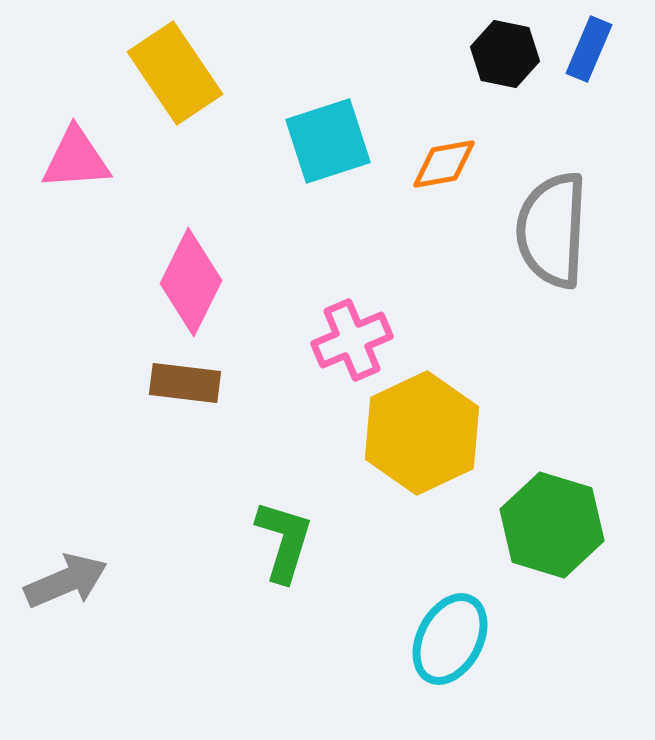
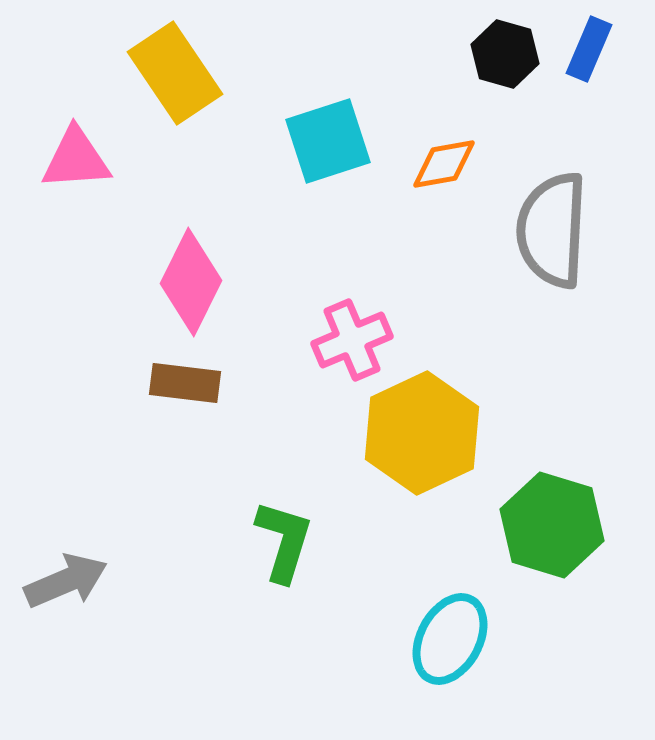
black hexagon: rotated 4 degrees clockwise
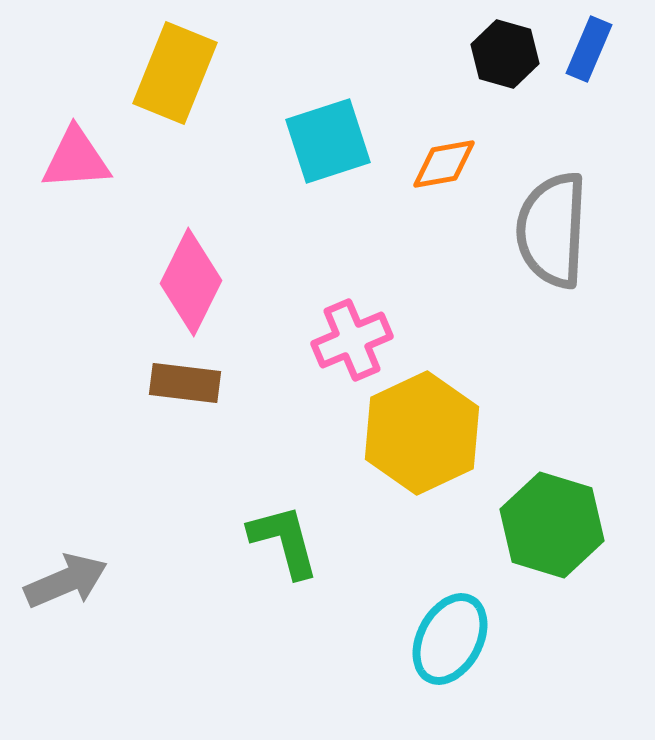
yellow rectangle: rotated 56 degrees clockwise
green L-shape: rotated 32 degrees counterclockwise
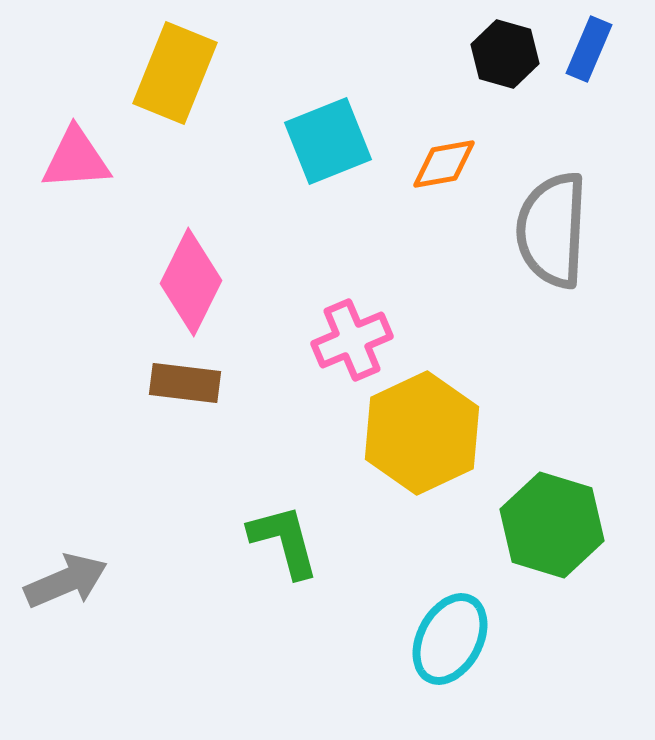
cyan square: rotated 4 degrees counterclockwise
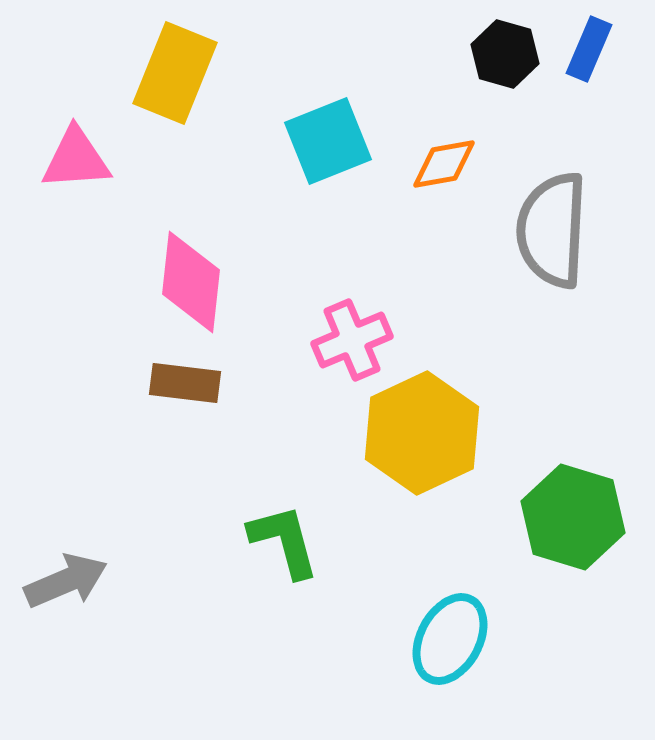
pink diamond: rotated 20 degrees counterclockwise
green hexagon: moved 21 px right, 8 px up
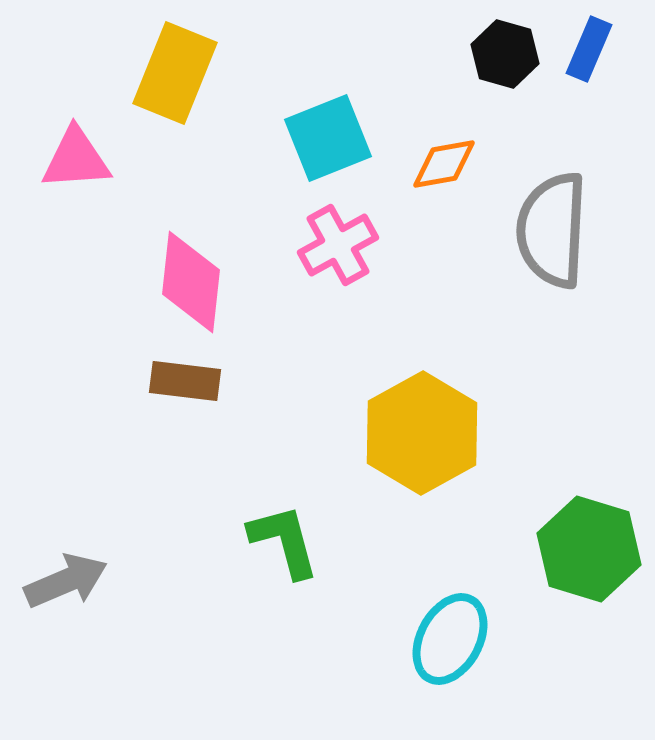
cyan square: moved 3 px up
pink cross: moved 14 px left, 95 px up; rotated 6 degrees counterclockwise
brown rectangle: moved 2 px up
yellow hexagon: rotated 4 degrees counterclockwise
green hexagon: moved 16 px right, 32 px down
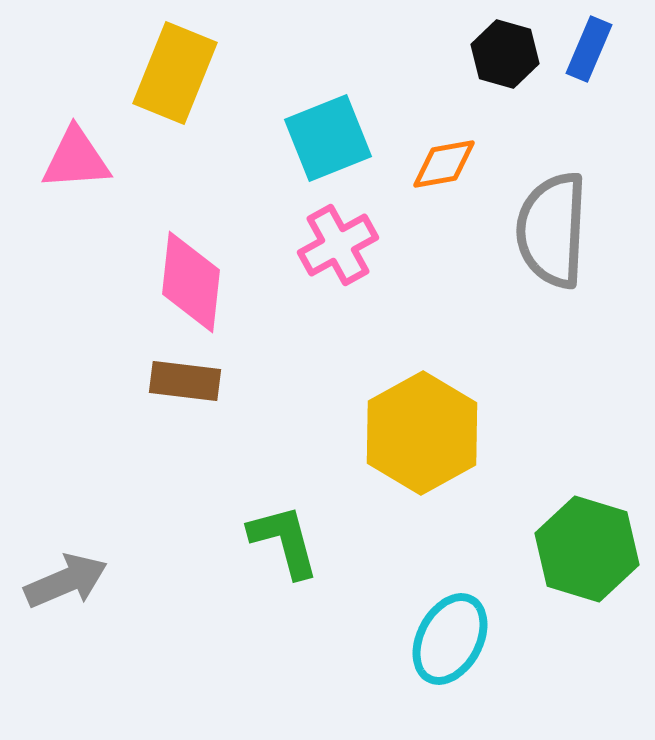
green hexagon: moved 2 px left
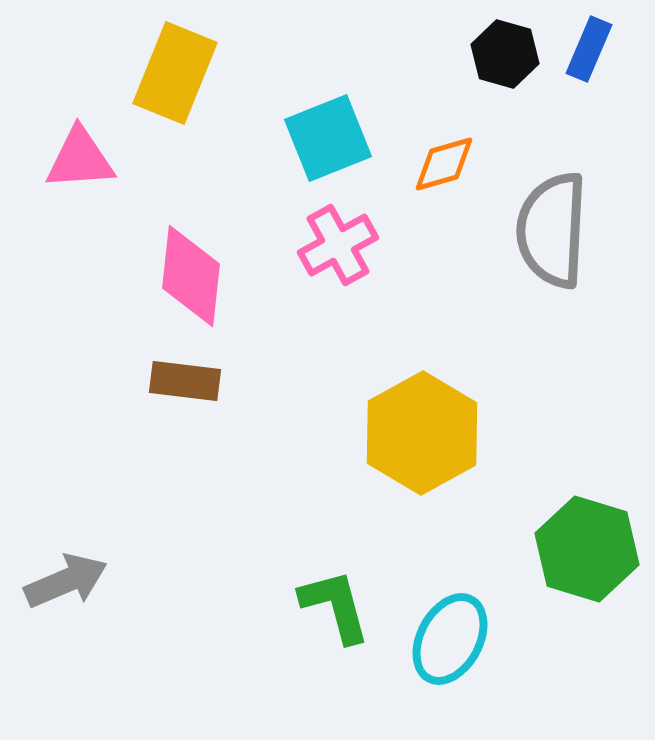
pink triangle: moved 4 px right
orange diamond: rotated 6 degrees counterclockwise
pink diamond: moved 6 px up
green L-shape: moved 51 px right, 65 px down
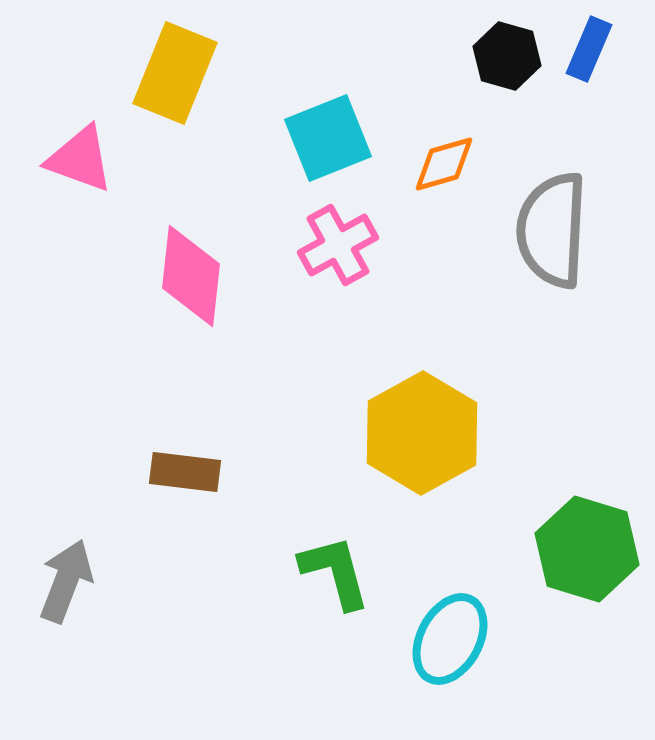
black hexagon: moved 2 px right, 2 px down
pink triangle: rotated 24 degrees clockwise
brown rectangle: moved 91 px down
gray arrow: rotated 46 degrees counterclockwise
green L-shape: moved 34 px up
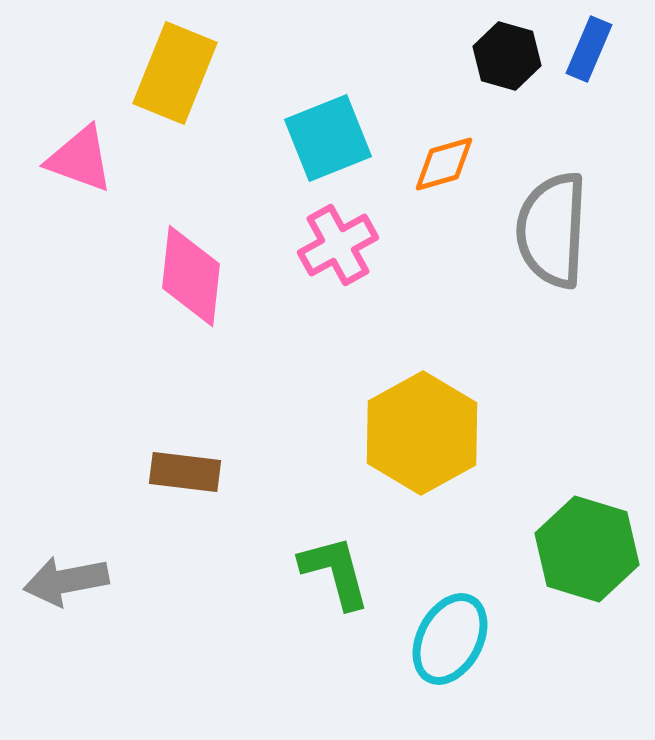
gray arrow: rotated 122 degrees counterclockwise
